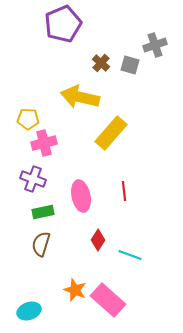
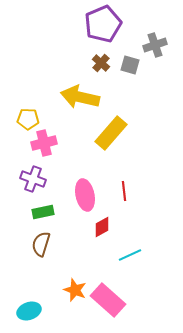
purple pentagon: moved 40 px right
pink ellipse: moved 4 px right, 1 px up
red diamond: moved 4 px right, 13 px up; rotated 30 degrees clockwise
cyan line: rotated 45 degrees counterclockwise
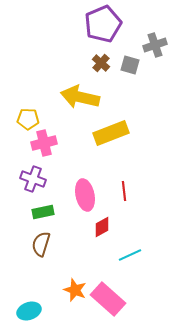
yellow rectangle: rotated 28 degrees clockwise
pink rectangle: moved 1 px up
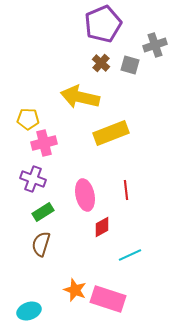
red line: moved 2 px right, 1 px up
green rectangle: rotated 20 degrees counterclockwise
pink rectangle: rotated 24 degrees counterclockwise
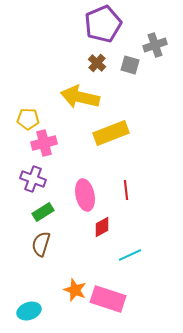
brown cross: moved 4 px left
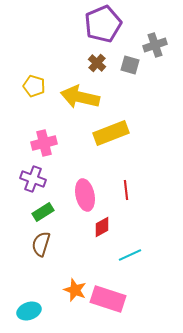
yellow pentagon: moved 6 px right, 33 px up; rotated 15 degrees clockwise
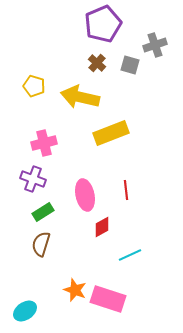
cyan ellipse: moved 4 px left; rotated 15 degrees counterclockwise
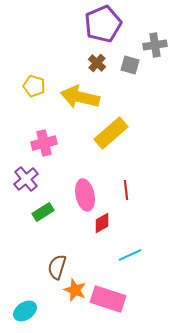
gray cross: rotated 10 degrees clockwise
yellow rectangle: rotated 20 degrees counterclockwise
purple cross: moved 7 px left; rotated 30 degrees clockwise
red diamond: moved 4 px up
brown semicircle: moved 16 px right, 23 px down
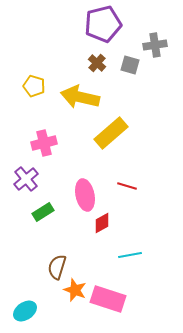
purple pentagon: rotated 9 degrees clockwise
red line: moved 1 px right, 4 px up; rotated 66 degrees counterclockwise
cyan line: rotated 15 degrees clockwise
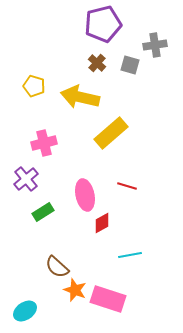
brown semicircle: rotated 65 degrees counterclockwise
